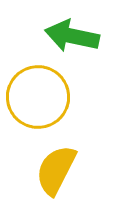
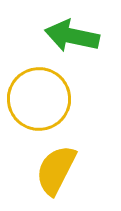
yellow circle: moved 1 px right, 2 px down
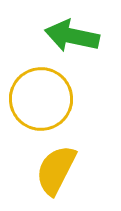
yellow circle: moved 2 px right
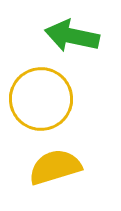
yellow semicircle: moved 1 px left, 3 px up; rotated 46 degrees clockwise
